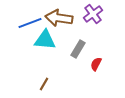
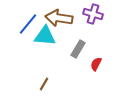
purple cross: rotated 36 degrees counterclockwise
blue line: moved 2 px left, 1 px down; rotated 30 degrees counterclockwise
cyan triangle: moved 4 px up
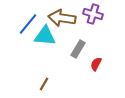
brown arrow: moved 3 px right
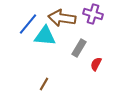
gray rectangle: moved 1 px right, 1 px up
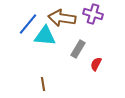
gray rectangle: moved 1 px left, 1 px down
brown line: moved 1 px left; rotated 40 degrees counterclockwise
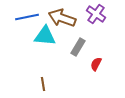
purple cross: moved 3 px right; rotated 18 degrees clockwise
brown arrow: rotated 12 degrees clockwise
blue line: moved 1 px left, 7 px up; rotated 40 degrees clockwise
gray rectangle: moved 2 px up
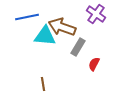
brown arrow: moved 9 px down
red semicircle: moved 2 px left
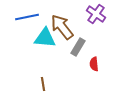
brown arrow: rotated 32 degrees clockwise
cyan triangle: moved 2 px down
red semicircle: rotated 32 degrees counterclockwise
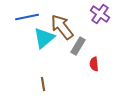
purple cross: moved 4 px right
cyan triangle: moved 1 px left; rotated 45 degrees counterclockwise
gray rectangle: moved 1 px up
